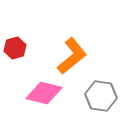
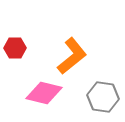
red hexagon: rotated 15 degrees clockwise
gray hexagon: moved 2 px right, 1 px down
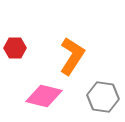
orange L-shape: rotated 18 degrees counterclockwise
pink diamond: moved 3 px down
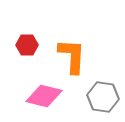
red hexagon: moved 12 px right, 3 px up
orange L-shape: rotated 30 degrees counterclockwise
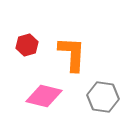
red hexagon: rotated 15 degrees counterclockwise
orange L-shape: moved 2 px up
